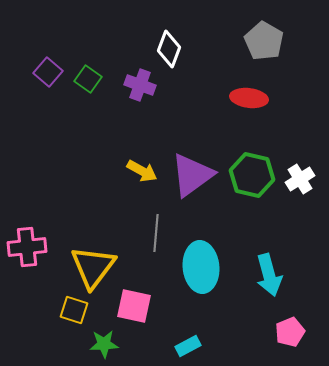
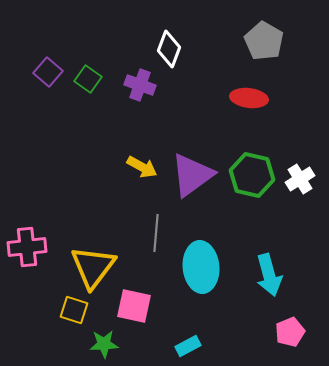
yellow arrow: moved 4 px up
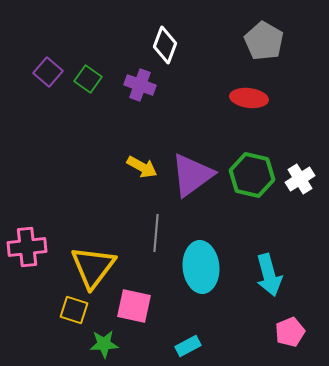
white diamond: moved 4 px left, 4 px up
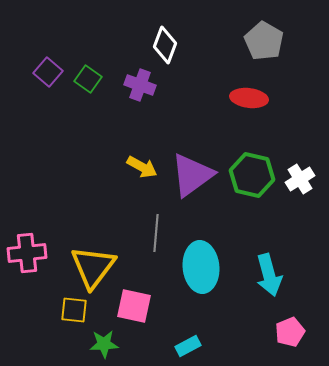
pink cross: moved 6 px down
yellow square: rotated 12 degrees counterclockwise
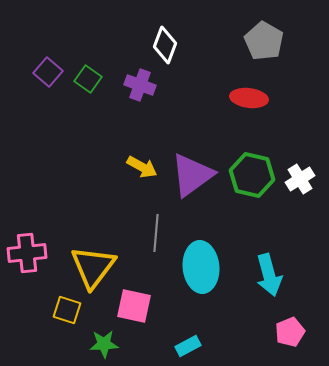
yellow square: moved 7 px left; rotated 12 degrees clockwise
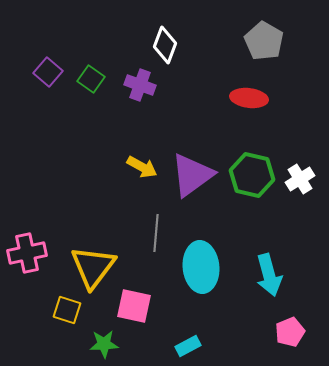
green square: moved 3 px right
pink cross: rotated 6 degrees counterclockwise
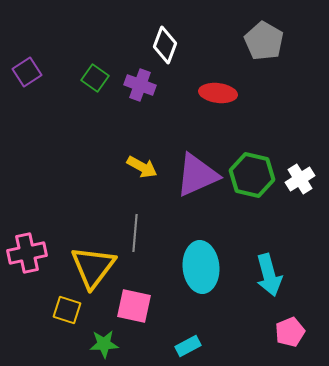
purple square: moved 21 px left; rotated 16 degrees clockwise
green square: moved 4 px right, 1 px up
red ellipse: moved 31 px left, 5 px up
purple triangle: moved 5 px right; rotated 12 degrees clockwise
gray line: moved 21 px left
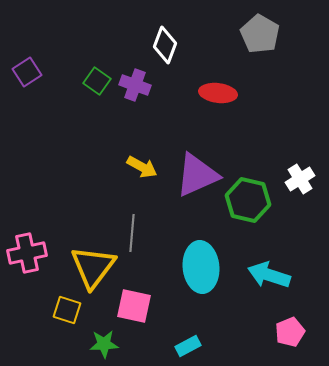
gray pentagon: moved 4 px left, 7 px up
green square: moved 2 px right, 3 px down
purple cross: moved 5 px left
green hexagon: moved 4 px left, 25 px down
gray line: moved 3 px left
cyan arrow: rotated 123 degrees clockwise
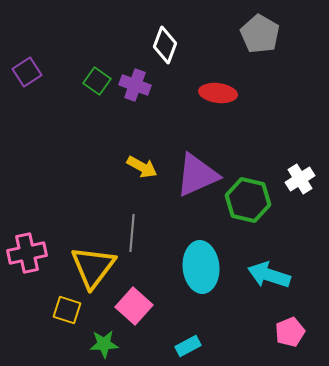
pink square: rotated 30 degrees clockwise
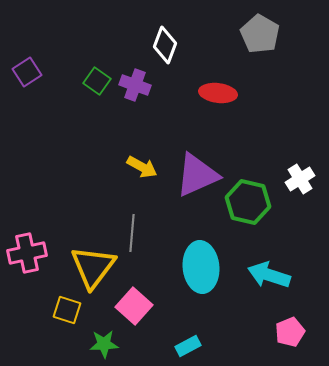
green hexagon: moved 2 px down
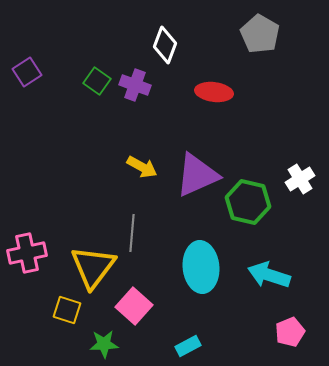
red ellipse: moved 4 px left, 1 px up
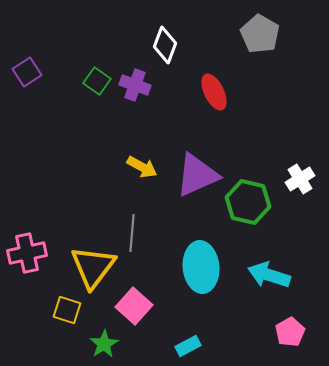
red ellipse: rotated 57 degrees clockwise
pink pentagon: rotated 8 degrees counterclockwise
green star: rotated 28 degrees counterclockwise
